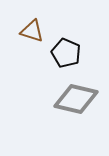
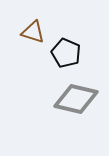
brown triangle: moved 1 px right, 1 px down
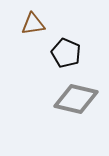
brown triangle: moved 8 px up; rotated 25 degrees counterclockwise
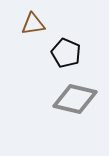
gray diamond: moved 1 px left
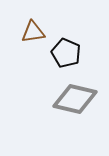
brown triangle: moved 8 px down
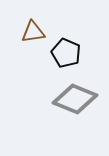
gray diamond: rotated 9 degrees clockwise
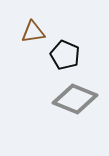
black pentagon: moved 1 px left, 2 px down
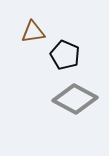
gray diamond: rotated 6 degrees clockwise
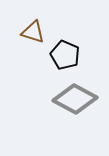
brown triangle: rotated 25 degrees clockwise
